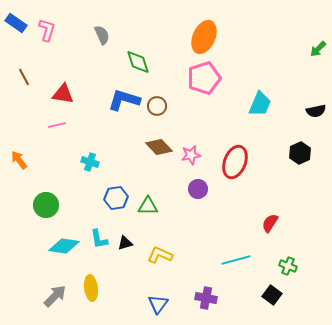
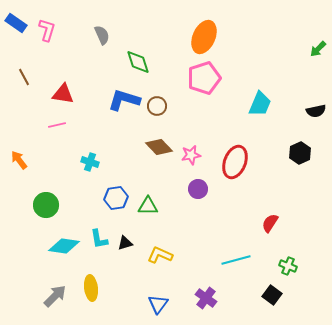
purple cross: rotated 25 degrees clockwise
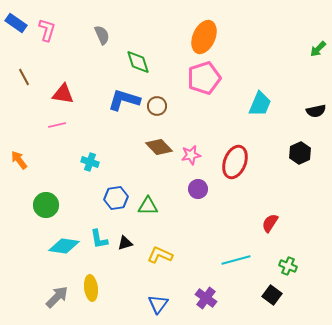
gray arrow: moved 2 px right, 1 px down
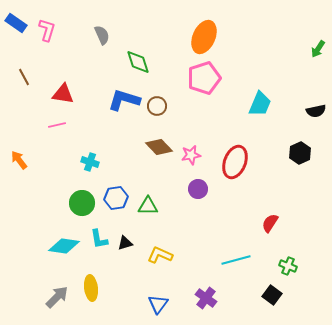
green arrow: rotated 12 degrees counterclockwise
green circle: moved 36 px right, 2 px up
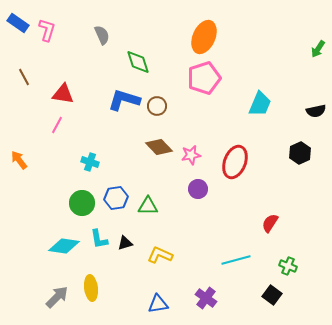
blue rectangle: moved 2 px right
pink line: rotated 48 degrees counterclockwise
blue triangle: rotated 45 degrees clockwise
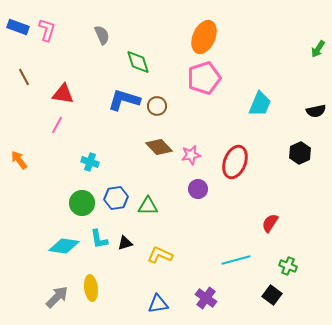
blue rectangle: moved 4 px down; rotated 15 degrees counterclockwise
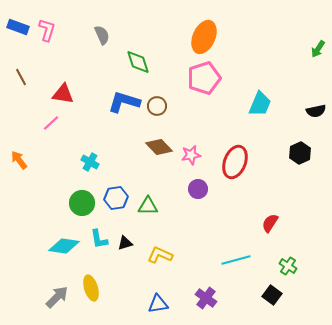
brown line: moved 3 px left
blue L-shape: moved 2 px down
pink line: moved 6 px left, 2 px up; rotated 18 degrees clockwise
cyan cross: rotated 12 degrees clockwise
green cross: rotated 12 degrees clockwise
yellow ellipse: rotated 10 degrees counterclockwise
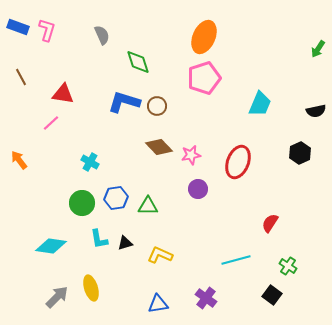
red ellipse: moved 3 px right
cyan diamond: moved 13 px left
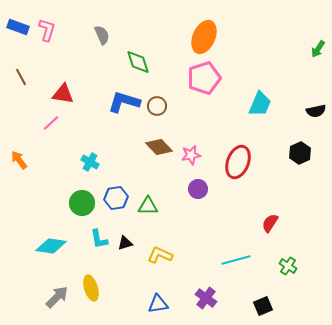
black square: moved 9 px left, 11 px down; rotated 30 degrees clockwise
